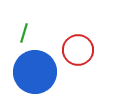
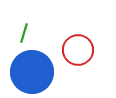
blue circle: moved 3 px left
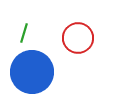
red circle: moved 12 px up
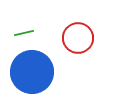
green line: rotated 60 degrees clockwise
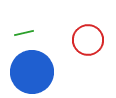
red circle: moved 10 px right, 2 px down
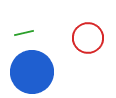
red circle: moved 2 px up
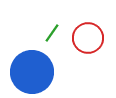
green line: moved 28 px right; rotated 42 degrees counterclockwise
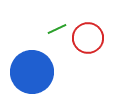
green line: moved 5 px right, 4 px up; rotated 30 degrees clockwise
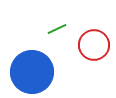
red circle: moved 6 px right, 7 px down
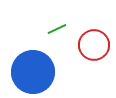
blue circle: moved 1 px right
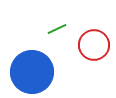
blue circle: moved 1 px left
